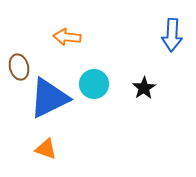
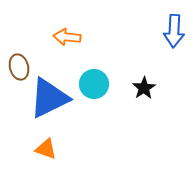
blue arrow: moved 2 px right, 4 px up
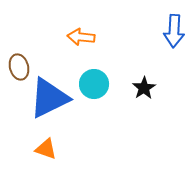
orange arrow: moved 14 px right
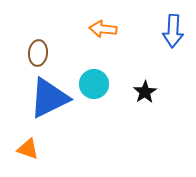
blue arrow: moved 1 px left
orange arrow: moved 22 px right, 8 px up
brown ellipse: moved 19 px right, 14 px up; rotated 20 degrees clockwise
black star: moved 1 px right, 4 px down
orange triangle: moved 18 px left
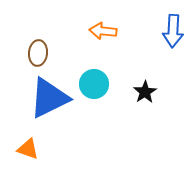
orange arrow: moved 2 px down
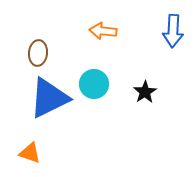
orange triangle: moved 2 px right, 4 px down
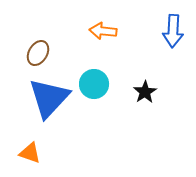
brown ellipse: rotated 25 degrees clockwise
blue triangle: rotated 21 degrees counterclockwise
